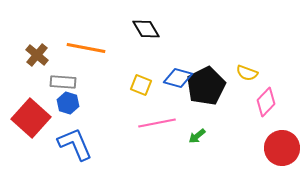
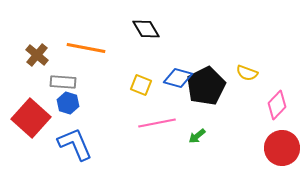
pink diamond: moved 11 px right, 3 px down
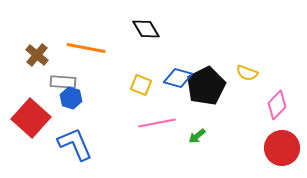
blue hexagon: moved 3 px right, 5 px up
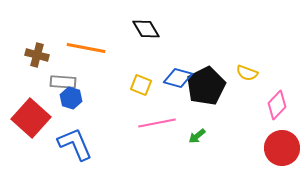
brown cross: rotated 25 degrees counterclockwise
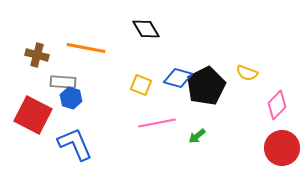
red square: moved 2 px right, 3 px up; rotated 15 degrees counterclockwise
